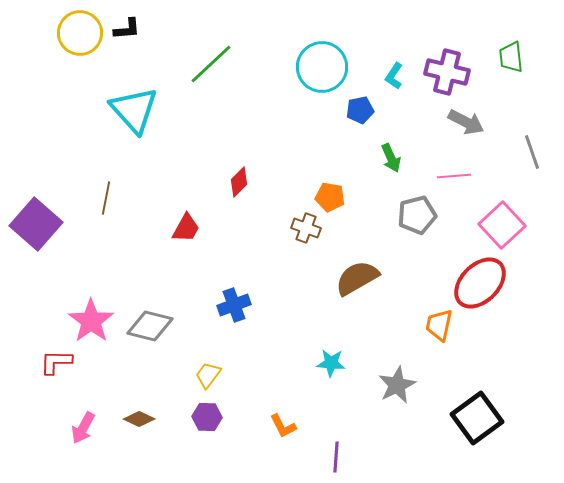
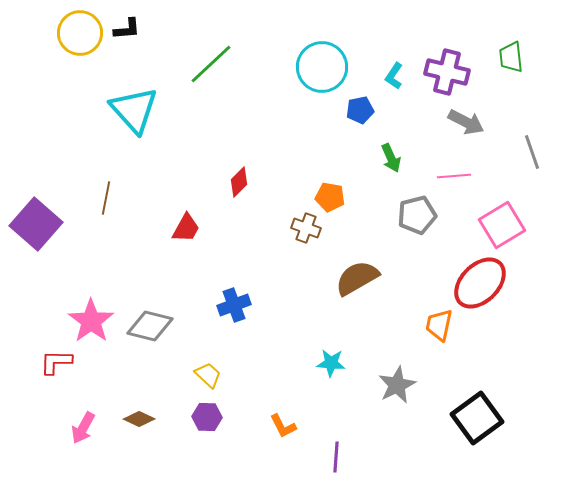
pink square: rotated 12 degrees clockwise
yellow trapezoid: rotated 96 degrees clockwise
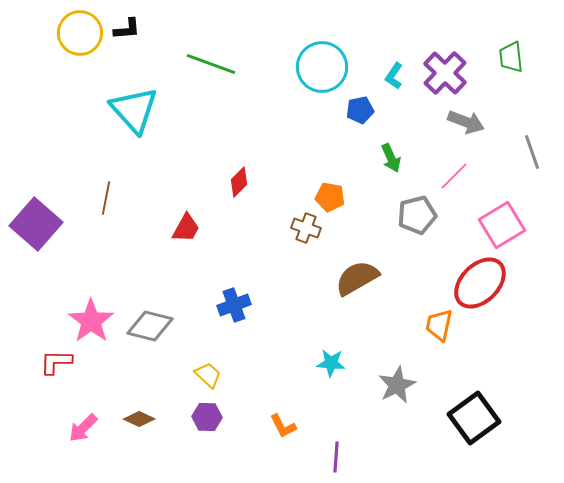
green line: rotated 63 degrees clockwise
purple cross: moved 2 px left, 1 px down; rotated 30 degrees clockwise
gray arrow: rotated 6 degrees counterclockwise
pink line: rotated 40 degrees counterclockwise
black square: moved 3 px left
pink arrow: rotated 16 degrees clockwise
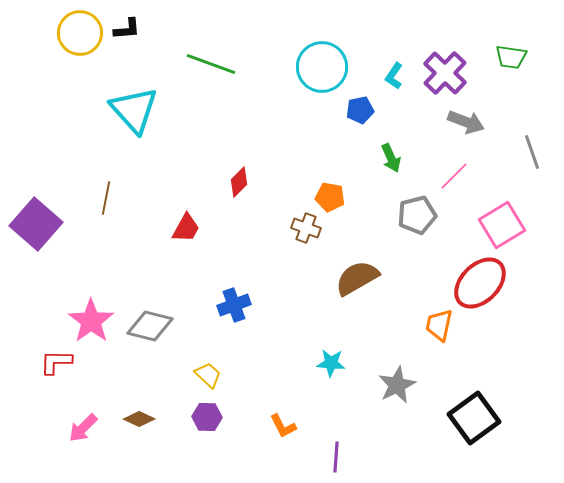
green trapezoid: rotated 76 degrees counterclockwise
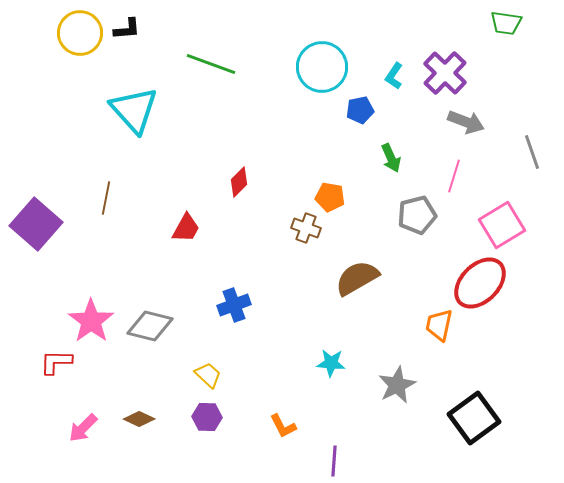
green trapezoid: moved 5 px left, 34 px up
pink line: rotated 28 degrees counterclockwise
purple line: moved 2 px left, 4 px down
